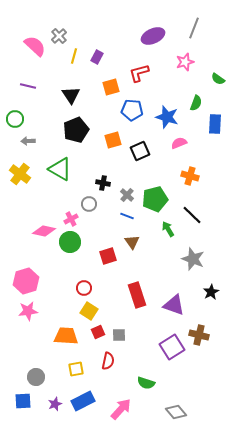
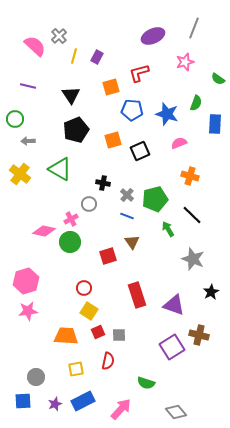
blue star at (167, 117): moved 3 px up
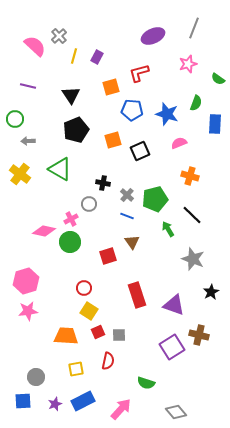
pink star at (185, 62): moved 3 px right, 2 px down
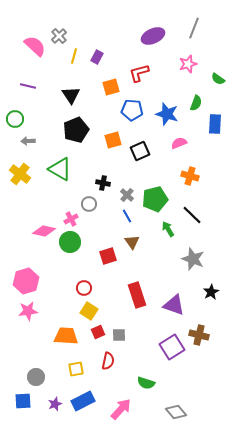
blue line at (127, 216): rotated 40 degrees clockwise
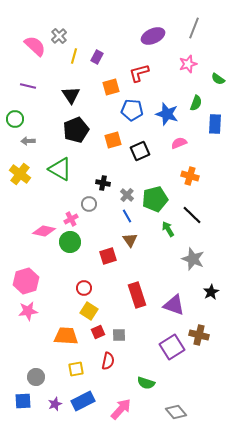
brown triangle at (132, 242): moved 2 px left, 2 px up
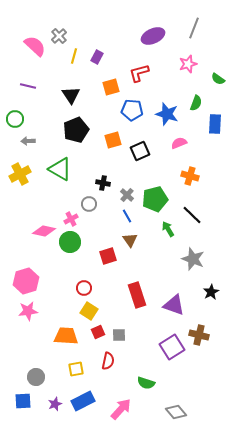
yellow cross at (20, 174): rotated 25 degrees clockwise
